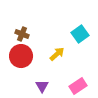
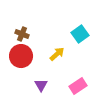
purple triangle: moved 1 px left, 1 px up
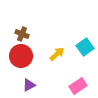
cyan square: moved 5 px right, 13 px down
purple triangle: moved 12 px left; rotated 32 degrees clockwise
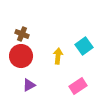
cyan square: moved 1 px left, 1 px up
yellow arrow: moved 1 px right, 2 px down; rotated 42 degrees counterclockwise
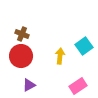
yellow arrow: moved 2 px right
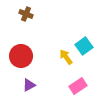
brown cross: moved 4 px right, 20 px up
yellow arrow: moved 6 px right, 1 px down; rotated 42 degrees counterclockwise
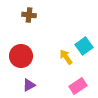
brown cross: moved 3 px right, 1 px down; rotated 16 degrees counterclockwise
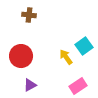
purple triangle: moved 1 px right
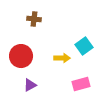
brown cross: moved 5 px right, 4 px down
yellow arrow: moved 4 px left, 1 px down; rotated 126 degrees clockwise
pink rectangle: moved 3 px right, 2 px up; rotated 18 degrees clockwise
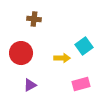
red circle: moved 3 px up
